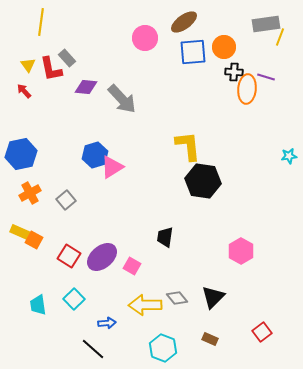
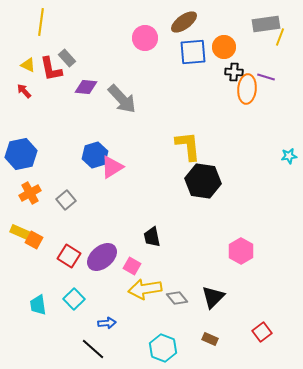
yellow triangle at (28, 65): rotated 28 degrees counterclockwise
black trapezoid at (165, 237): moved 13 px left; rotated 20 degrees counterclockwise
yellow arrow at (145, 305): moved 16 px up; rotated 8 degrees counterclockwise
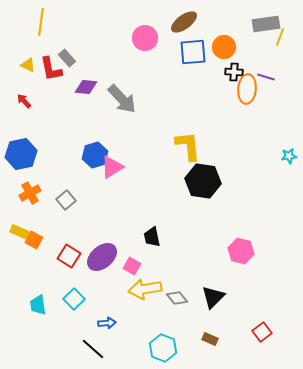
red arrow at (24, 91): moved 10 px down
pink hexagon at (241, 251): rotated 15 degrees counterclockwise
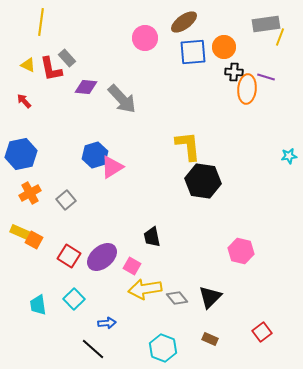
black triangle at (213, 297): moved 3 px left
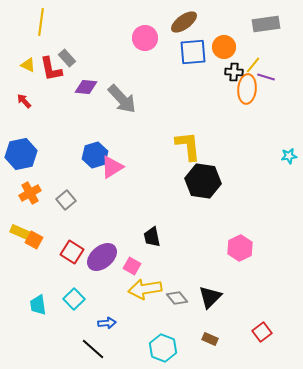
yellow line at (280, 37): moved 27 px left, 28 px down; rotated 18 degrees clockwise
pink hexagon at (241, 251): moved 1 px left, 3 px up; rotated 20 degrees clockwise
red square at (69, 256): moved 3 px right, 4 px up
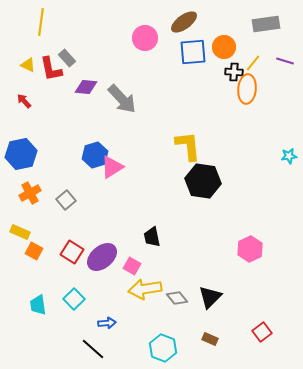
yellow line at (253, 65): moved 2 px up
purple line at (266, 77): moved 19 px right, 16 px up
orange square at (34, 240): moved 11 px down
pink hexagon at (240, 248): moved 10 px right, 1 px down
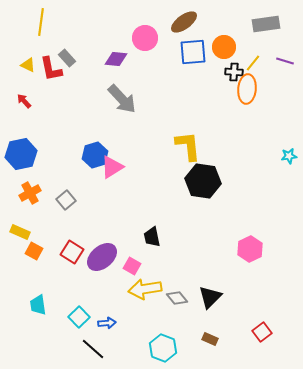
purple diamond at (86, 87): moved 30 px right, 28 px up
cyan square at (74, 299): moved 5 px right, 18 px down
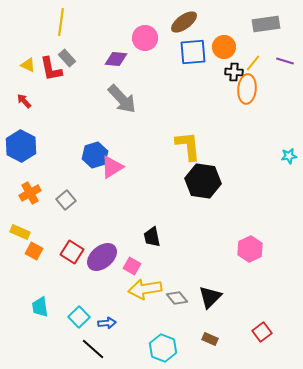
yellow line at (41, 22): moved 20 px right
blue hexagon at (21, 154): moved 8 px up; rotated 20 degrees counterclockwise
cyan trapezoid at (38, 305): moved 2 px right, 2 px down
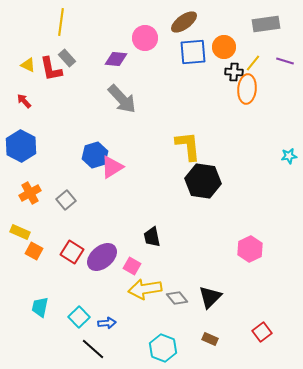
cyan trapezoid at (40, 307): rotated 20 degrees clockwise
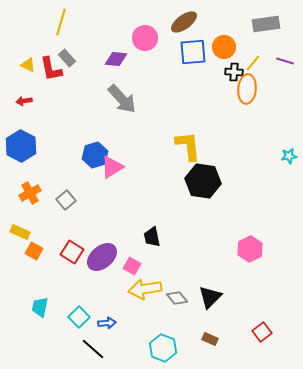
yellow line at (61, 22): rotated 8 degrees clockwise
red arrow at (24, 101): rotated 56 degrees counterclockwise
